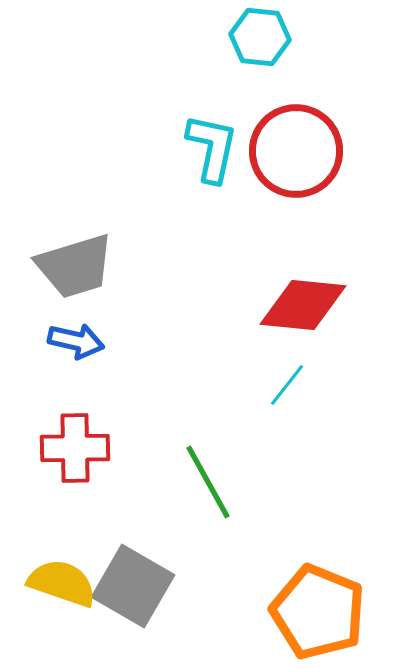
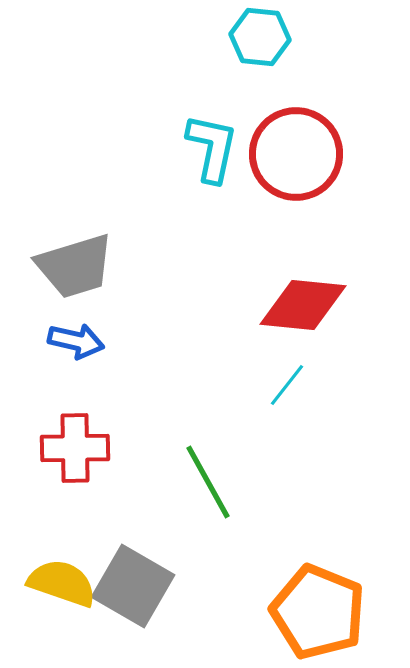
red circle: moved 3 px down
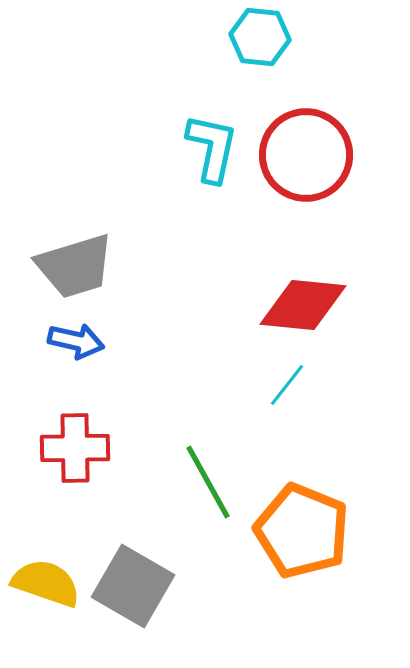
red circle: moved 10 px right, 1 px down
yellow semicircle: moved 16 px left
orange pentagon: moved 16 px left, 81 px up
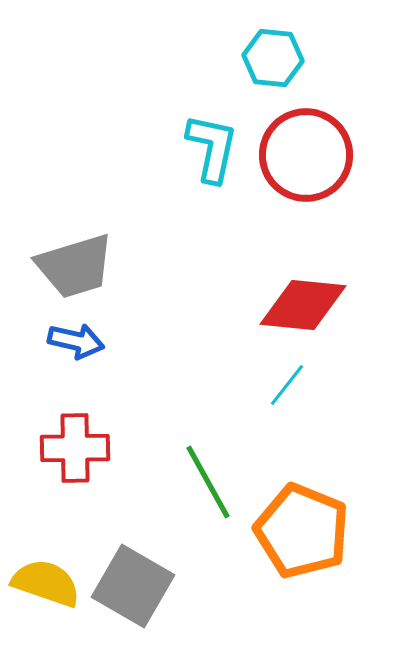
cyan hexagon: moved 13 px right, 21 px down
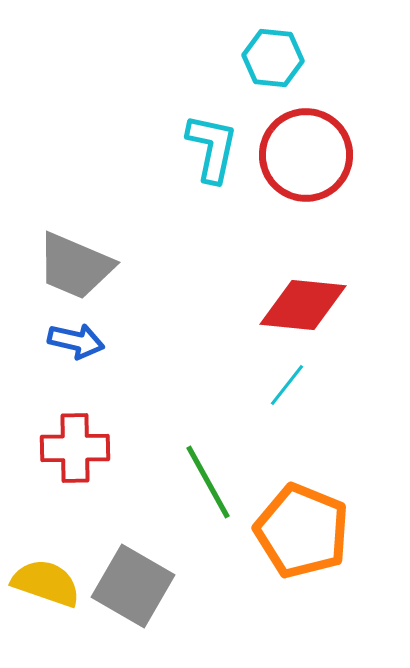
gray trapezoid: rotated 40 degrees clockwise
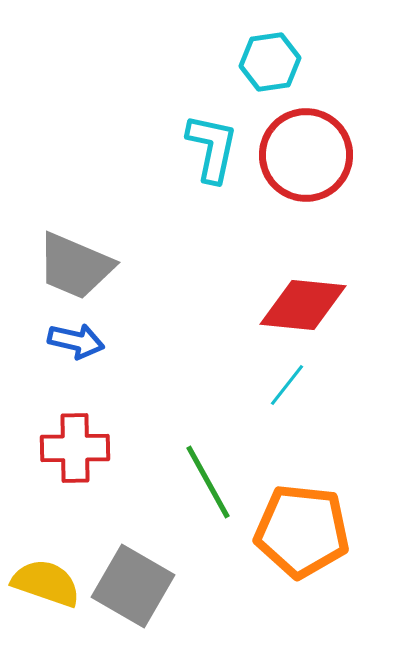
cyan hexagon: moved 3 px left, 4 px down; rotated 14 degrees counterclockwise
orange pentagon: rotated 16 degrees counterclockwise
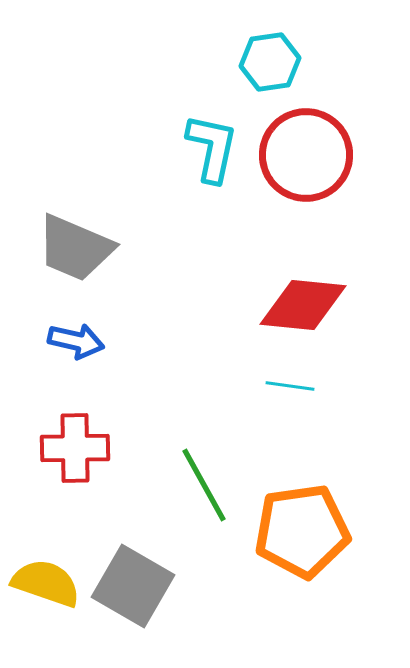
gray trapezoid: moved 18 px up
cyan line: moved 3 px right, 1 px down; rotated 60 degrees clockwise
green line: moved 4 px left, 3 px down
orange pentagon: rotated 14 degrees counterclockwise
